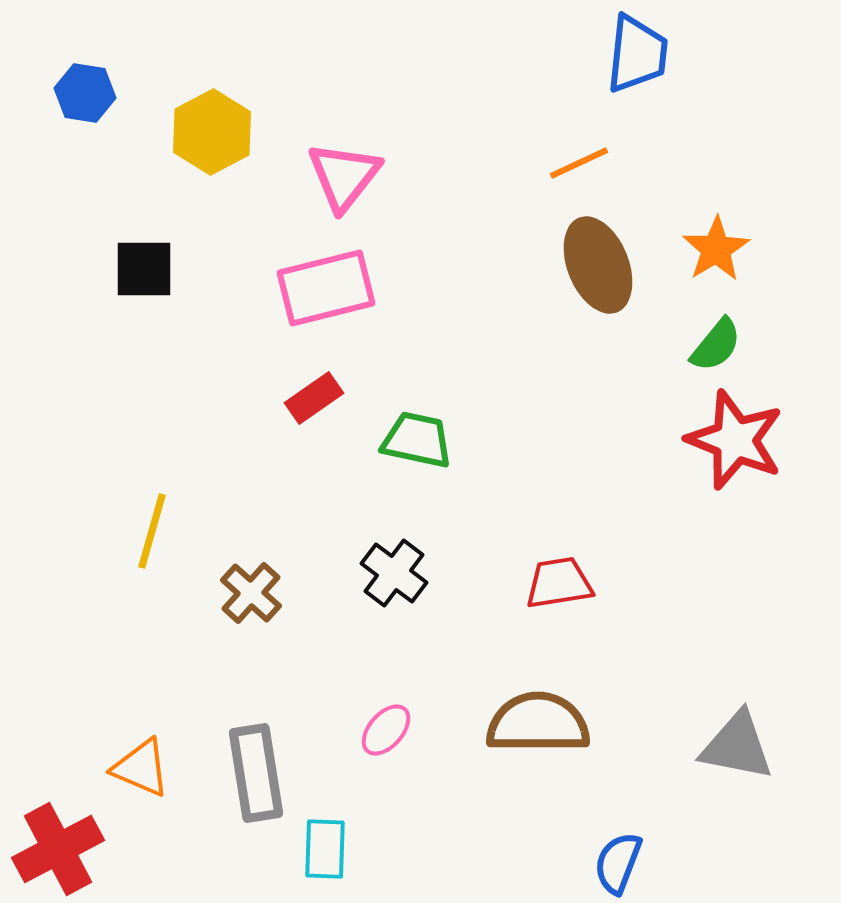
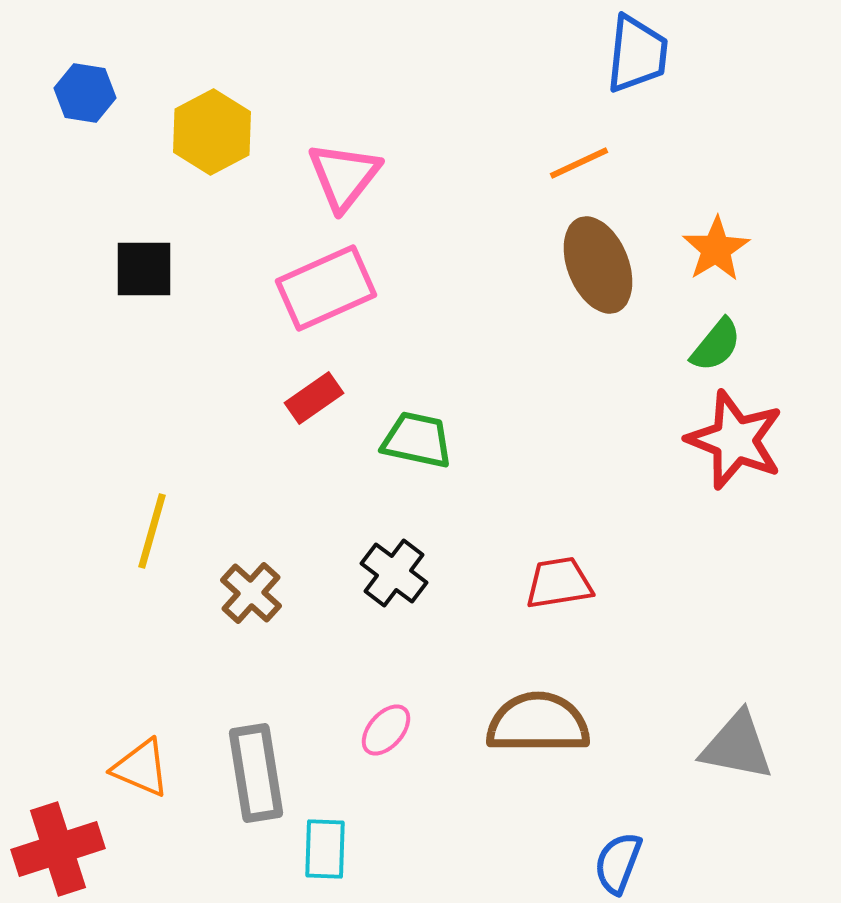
pink rectangle: rotated 10 degrees counterclockwise
red cross: rotated 10 degrees clockwise
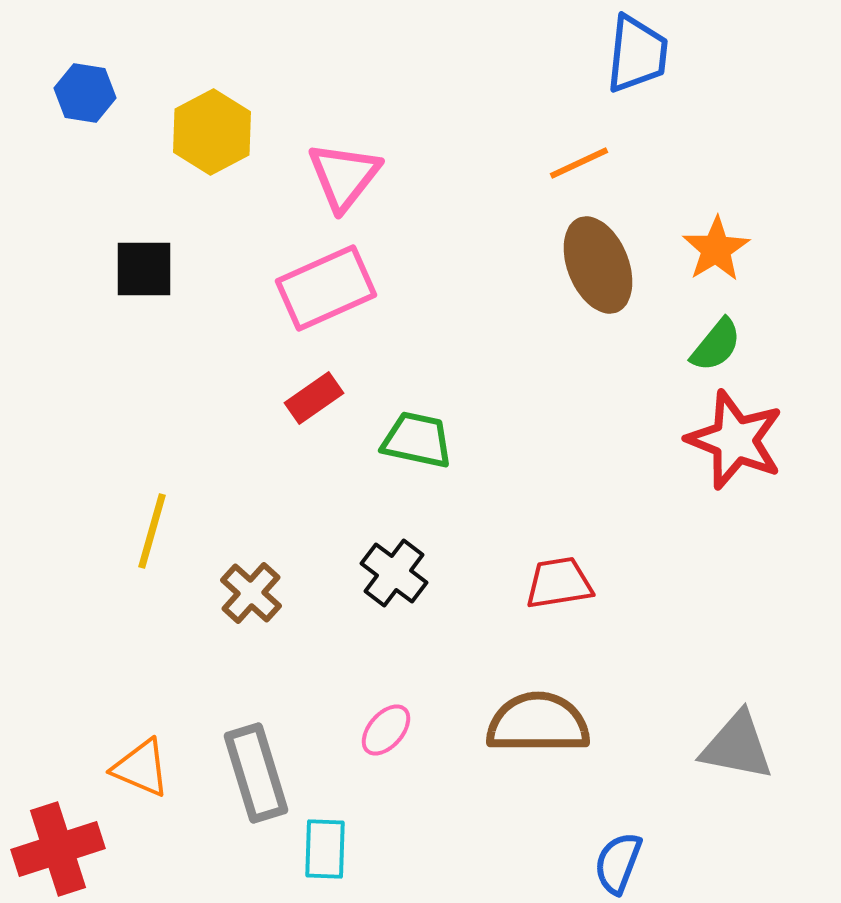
gray rectangle: rotated 8 degrees counterclockwise
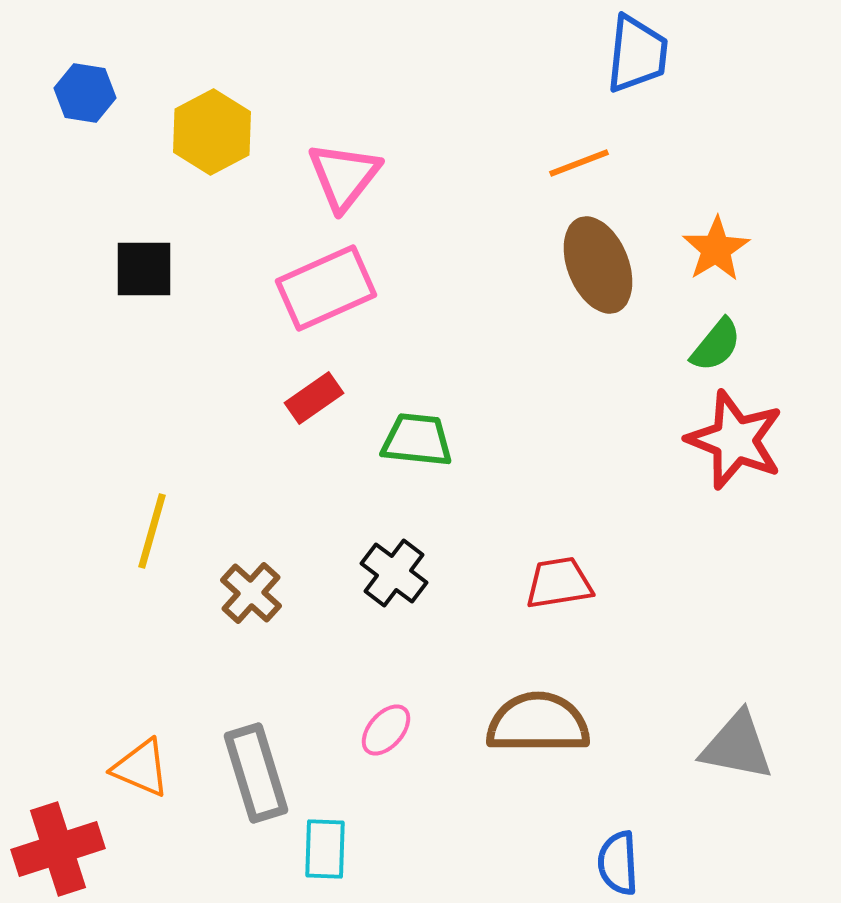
orange line: rotated 4 degrees clockwise
green trapezoid: rotated 6 degrees counterclockwise
blue semicircle: rotated 24 degrees counterclockwise
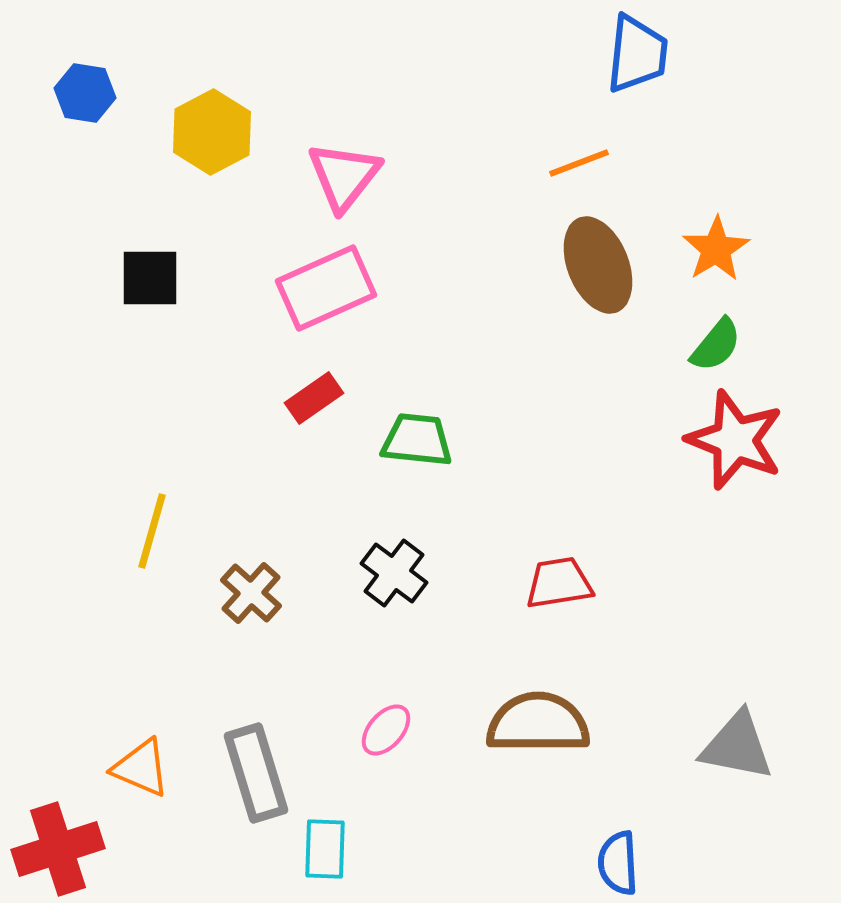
black square: moved 6 px right, 9 px down
